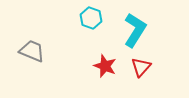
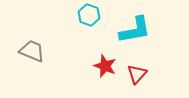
cyan hexagon: moved 2 px left, 3 px up
cyan L-shape: rotated 48 degrees clockwise
red triangle: moved 4 px left, 7 px down
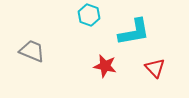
cyan L-shape: moved 1 px left, 2 px down
red star: rotated 10 degrees counterclockwise
red triangle: moved 18 px right, 6 px up; rotated 25 degrees counterclockwise
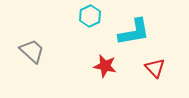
cyan hexagon: moved 1 px right, 1 px down; rotated 15 degrees clockwise
gray trapezoid: rotated 20 degrees clockwise
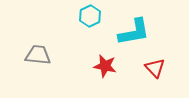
gray trapezoid: moved 6 px right, 4 px down; rotated 36 degrees counterclockwise
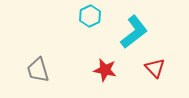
cyan L-shape: rotated 28 degrees counterclockwise
gray trapezoid: moved 15 px down; rotated 112 degrees counterclockwise
red star: moved 4 px down
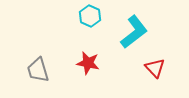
cyan hexagon: rotated 10 degrees counterclockwise
red star: moved 17 px left, 7 px up
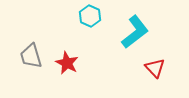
cyan L-shape: moved 1 px right
red star: moved 21 px left; rotated 15 degrees clockwise
gray trapezoid: moved 7 px left, 14 px up
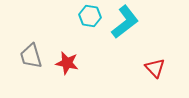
cyan hexagon: rotated 15 degrees counterclockwise
cyan L-shape: moved 10 px left, 10 px up
red star: rotated 15 degrees counterclockwise
